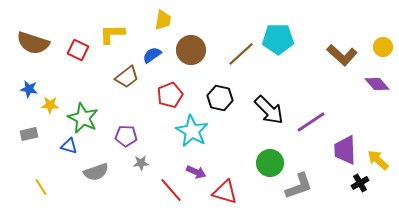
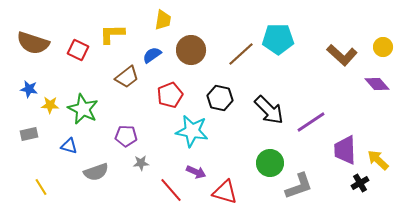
green star: moved 9 px up
cyan star: rotated 20 degrees counterclockwise
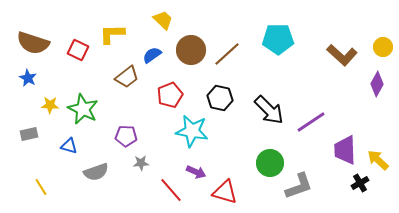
yellow trapezoid: rotated 55 degrees counterclockwise
brown line: moved 14 px left
purple diamond: rotated 70 degrees clockwise
blue star: moved 1 px left, 11 px up; rotated 18 degrees clockwise
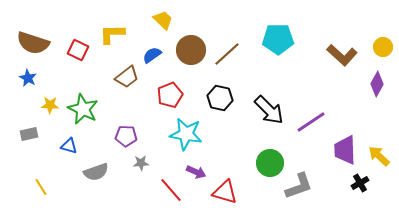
cyan star: moved 6 px left, 3 px down
yellow arrow: moved 1 px right, 4 px up
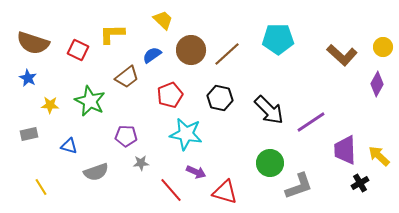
green star: moved 7 px right, 8 px up
